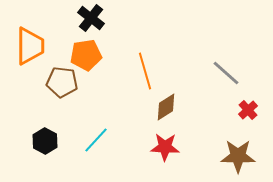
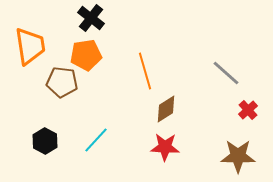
orange trapezoid: rotated 9 degrees counterclockwise
brown diamond: moved 2 px down
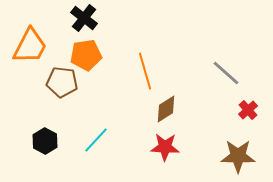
black cross: moved 7 px left
orange trapezoid: rotated 36 degrees clockwise
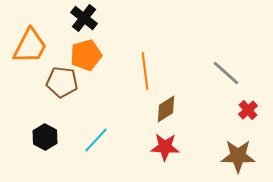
orange pentagon: rotated 8 degrees counterclockwise
orange line: rotated 9 degrees clockwise
black hexagon: moved 4 px up
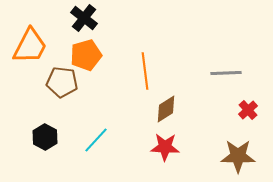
gray line: rotated 44 degrees counterclockwise
